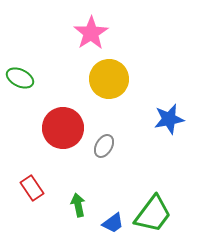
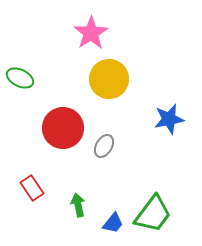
blue trapezoid: rotated 15 degrees counterclockwise
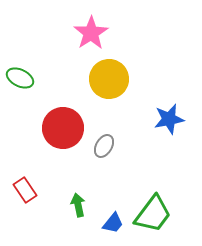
red rectangle: moved 7 px left, 2 px down
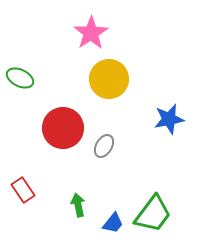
red rectangle: moved 2 px left
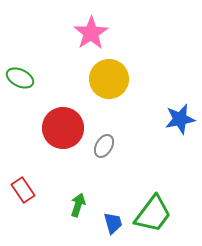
blue star: moved 11 px right
green arrow: rotated 30 degrees clockwise
blue trapezoid: rotated 55 degrees counterclockwise
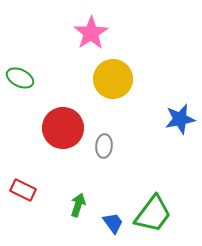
yellow circle: moved 4 px right
gray ellipse: rotated 25 degrees counterclockwise
red rectangle: rotated 30 degrees counterclockwise
blue trapezoid: rotated 20 degrees counterclockwise
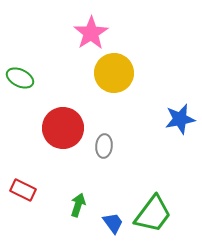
yellow circle: moved 1 px right, 6 px up
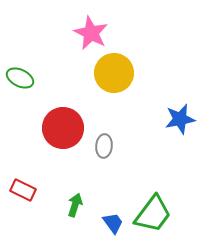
pink star: rotated 12 degrees counterclockwise
green arrow: moved 3 px left
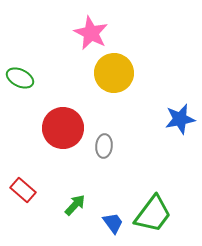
red rectangle: rotated 15 degrees clockwise
green arrow: rotated 25 degrees clockwise
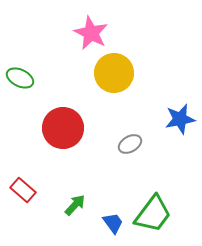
gray ellipse: moved 26 px right, 2 px up; rotated 55 degrees clockwise
